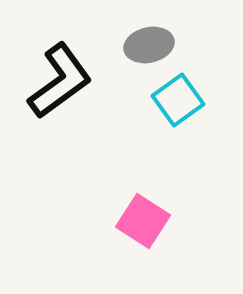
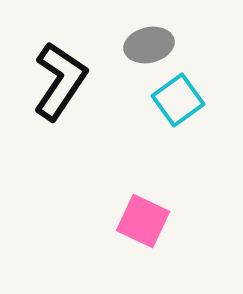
black L-shape: rotated 20 degrees counterclockwise
pink square: rotated 8 degrees counterclockwise
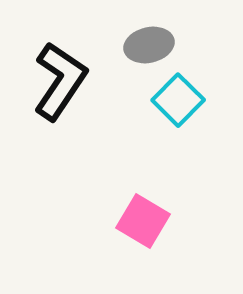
cyan square: rotated 9 degrees counterclockwise
pink square: rotated 6 degrees clockwise
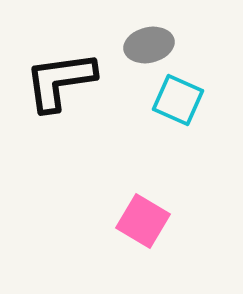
black L-shape: rotated 132 degrees counterclockwise
cyan square: rotated 21 degrees counterclockwise
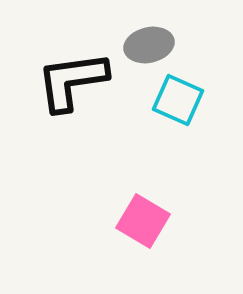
black L-shape: moved 12 px right
